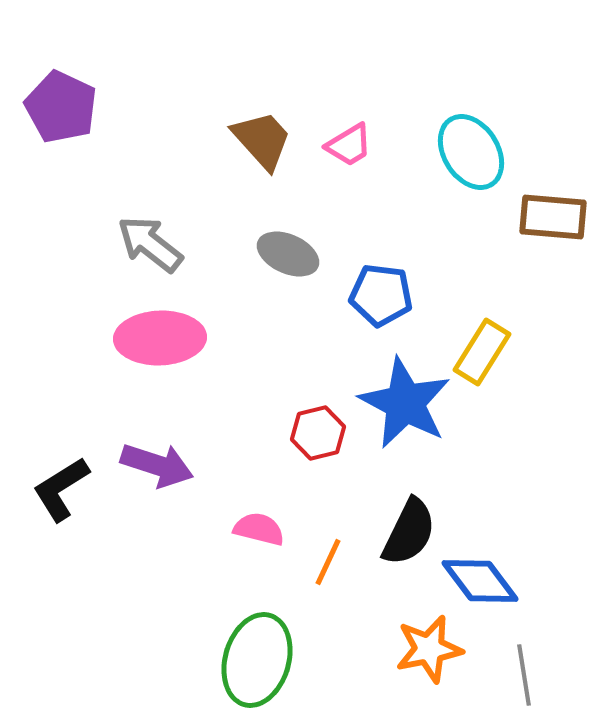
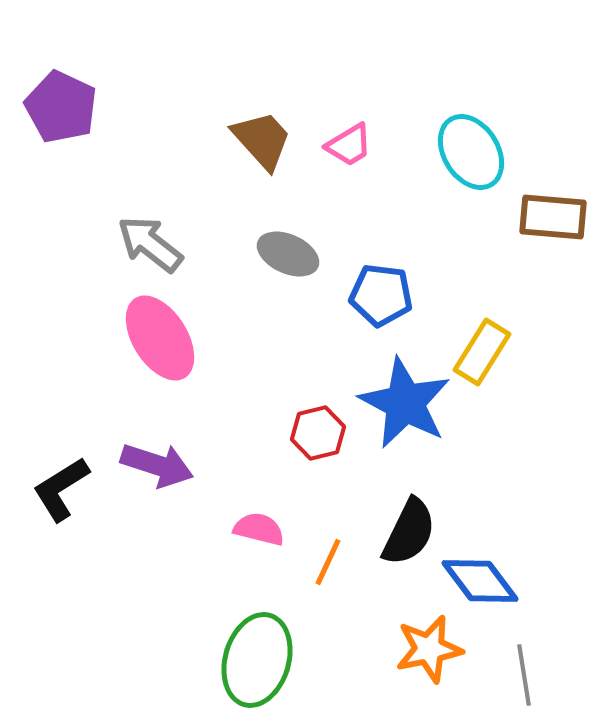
pink ellipse: rotated 60 degrees clockwise
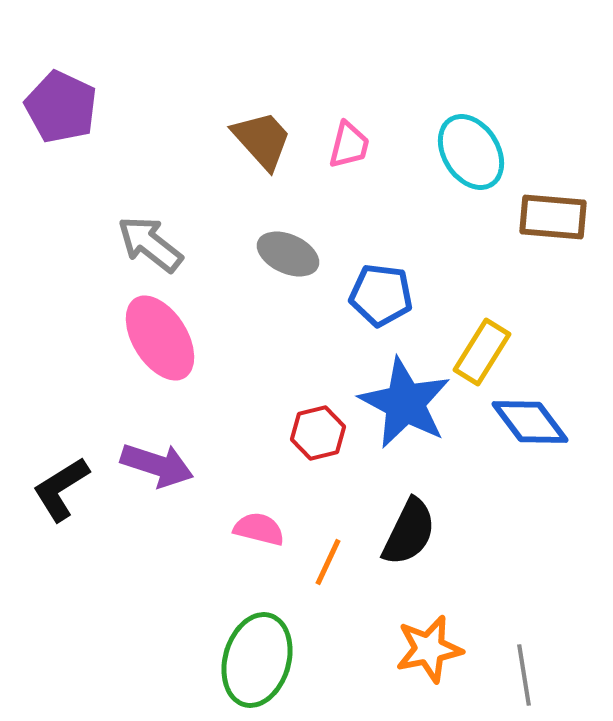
pink trapezoid: rotated 45 degrees counterclockwise
blue diamond: moved 50 px right, 159 px up
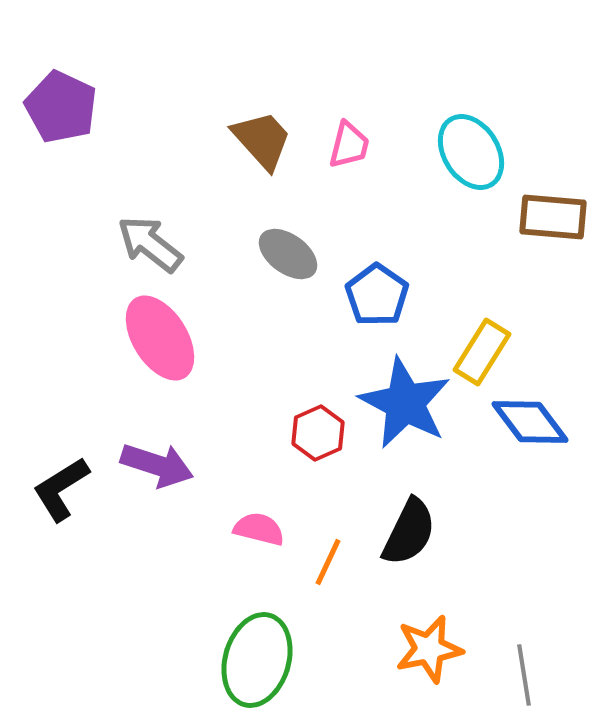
gray ellipse: rotated 12 degrees clockwise
blue pentagon: moved 4 px left; rotated 28 degrees clockwise
red hexagon: rotated 10 degrees counterclockwise
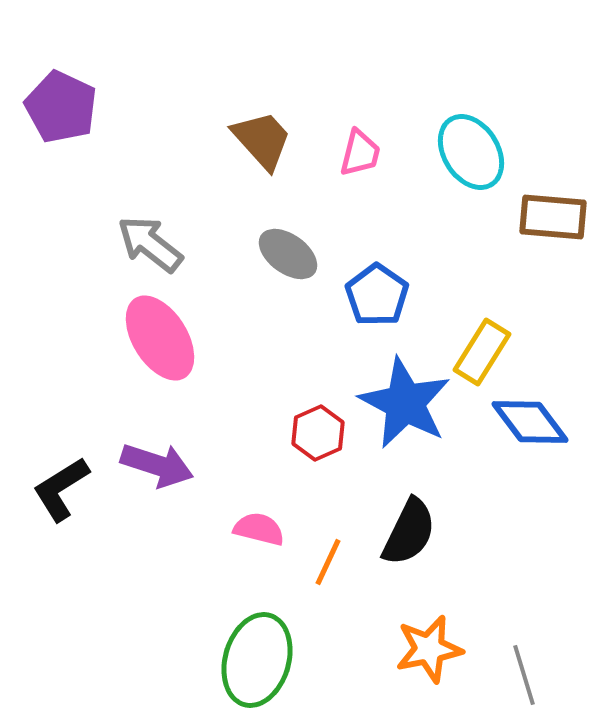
pink trapezoid: moved 11 px right, 8 px down
gray line: rotated 8 degrees counterclockwise
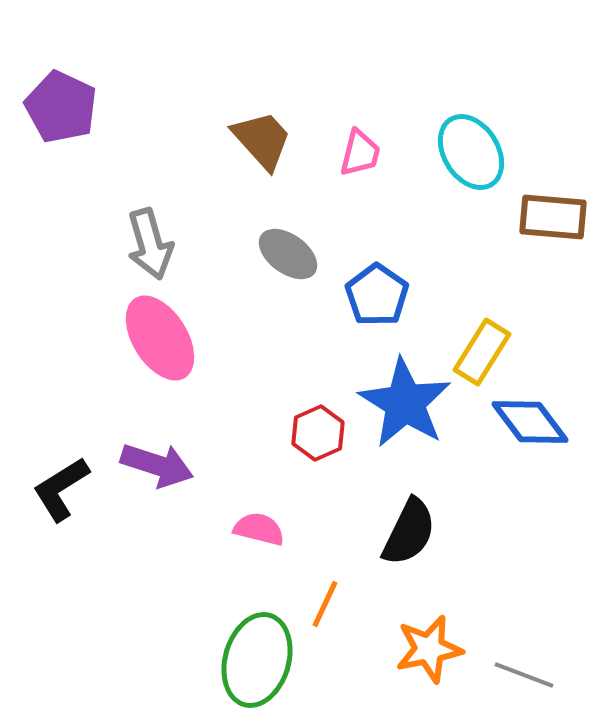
gray arrow: rotated 144 degrees counterclockwise
blue star: rotated 4 degrees clockwise
orange line: moved 3 px left, 42 px down
gray line: rotated 52 degrees counterclockwise
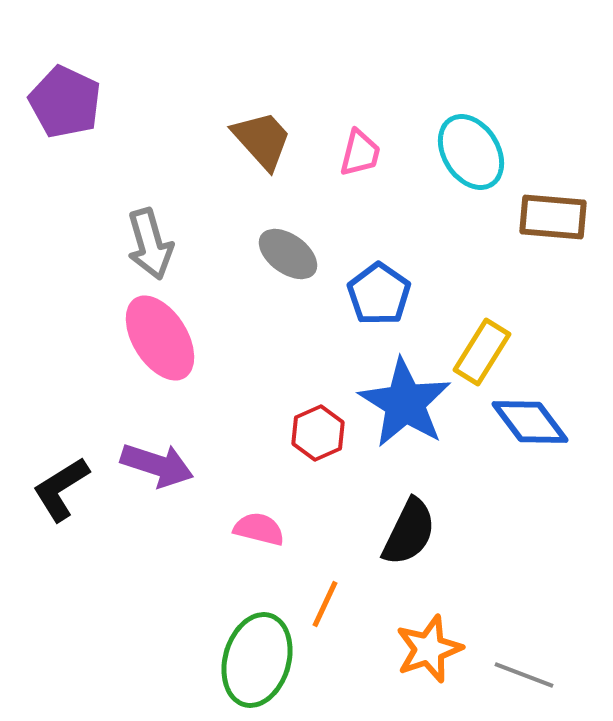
purple pentagon: moved 4 px right, 5 px up
blue pentagon: moved 2 px right, 1 px up
orange star: rotated 8 degrees counterclockwise
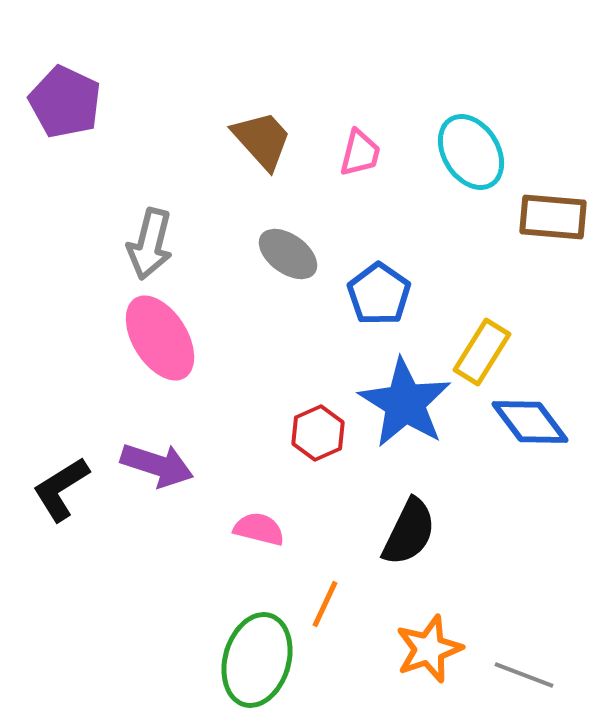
gray arrow: rotated 30 degrees clockwise
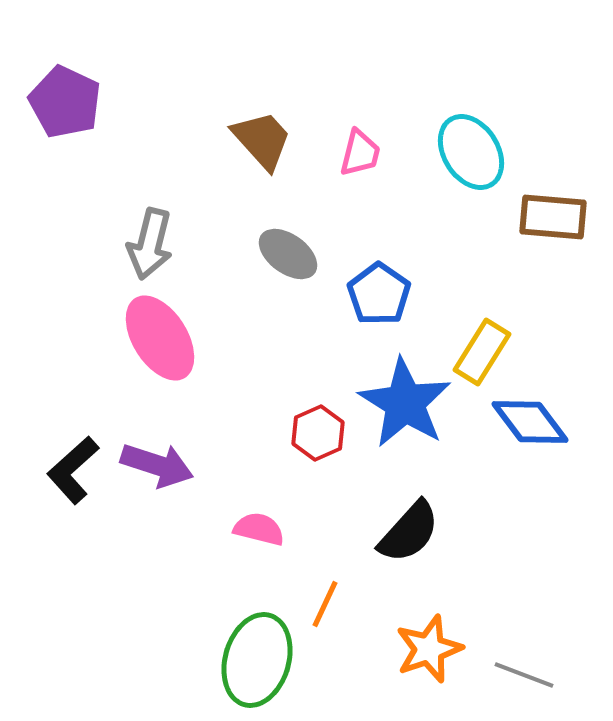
black L-shape: moved 12 px right, 19 px up; rotated 10 degrees counterclockwise
black semicircle: rotated 16 degrees clockwise
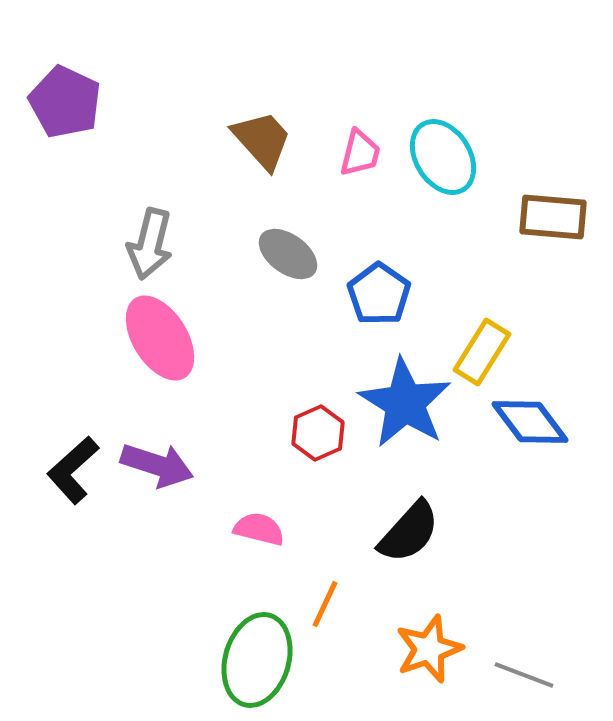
cyan ellipse: moved 28 px left, 5 px down
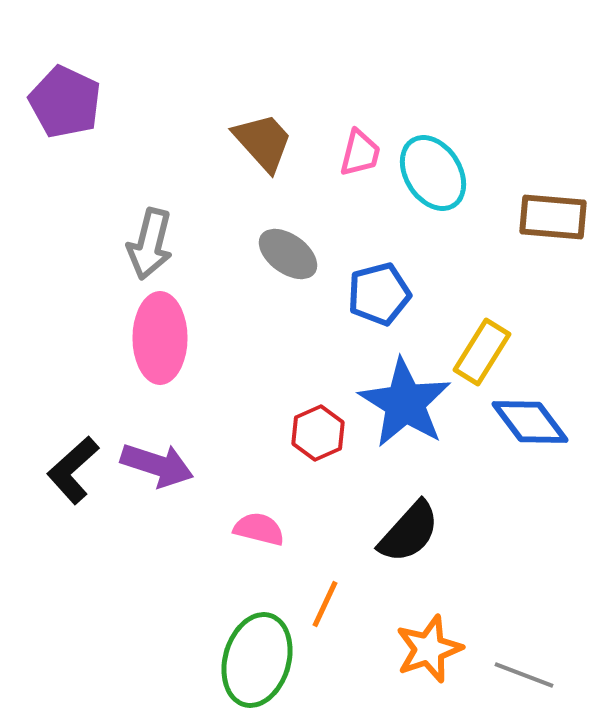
brown trapezoid: moved 1 px right, 2 px down
cyan ellipse: moved 10 px left, 16 px down
blue pentagon: rotated 22 degrees clockwise
pink ellipse: rotated 32 degrees clockwise
